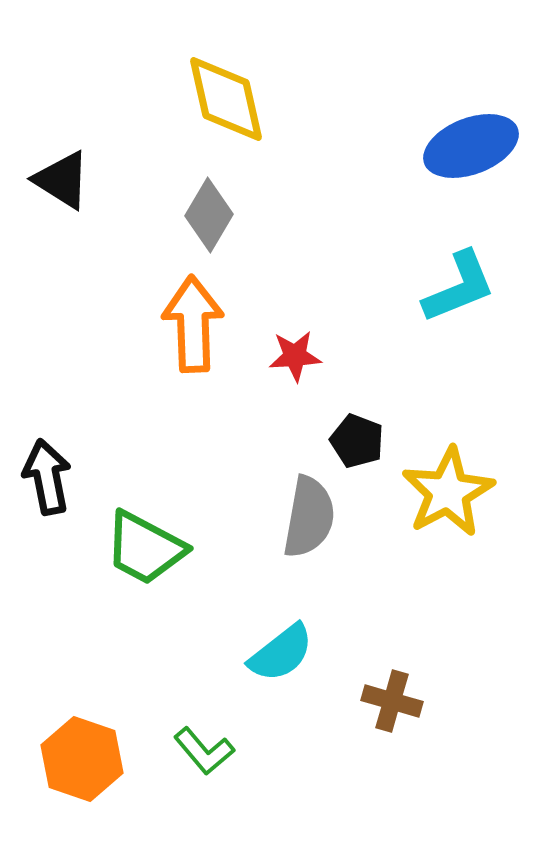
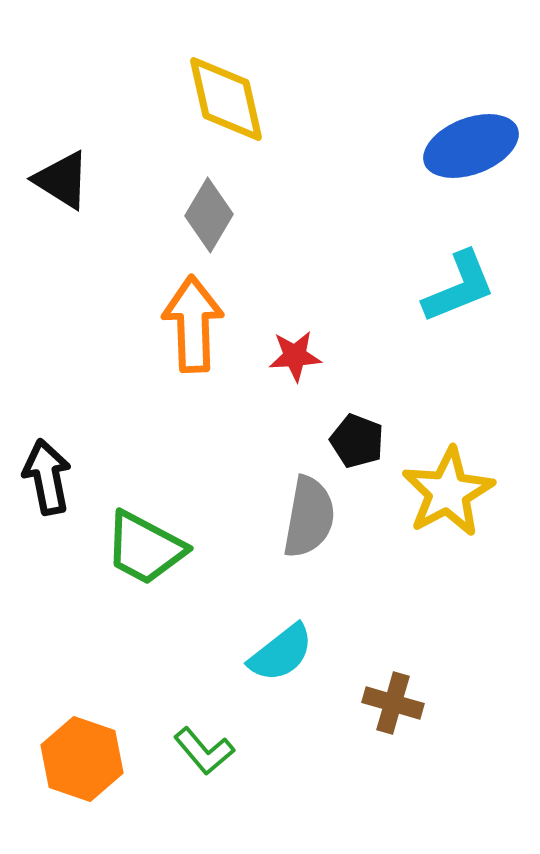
brown cross: moved 1 px right, 2 px down
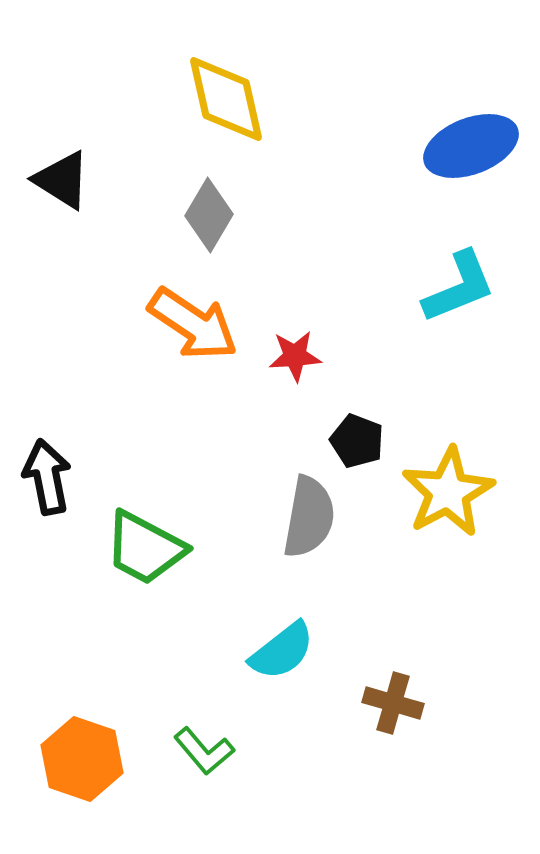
orange arrow: rotated 126 degrees clockwise
cyan semicircle: moved 1 px right, 2 px up
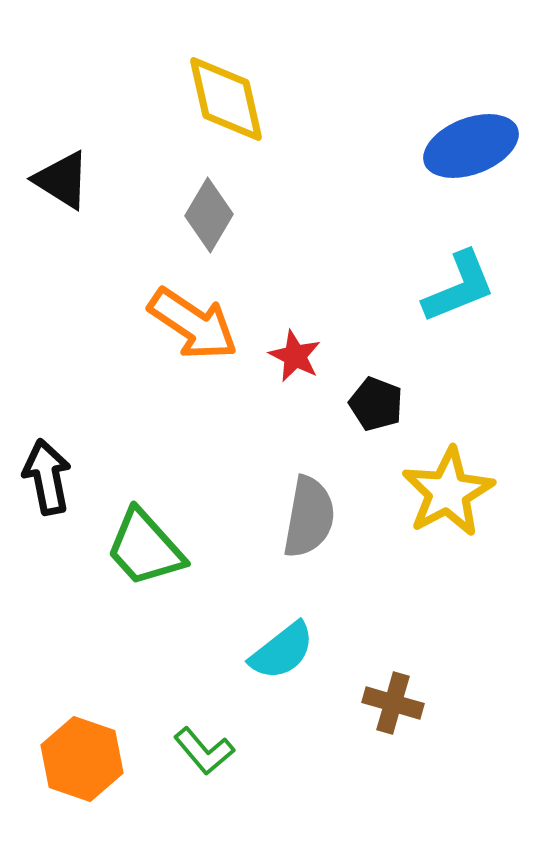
red star: rotated 30 degrees clockwise
black pentagon: moved 19 px right, 37 px up
green trapezoid: rotated 20 degrees clockwise
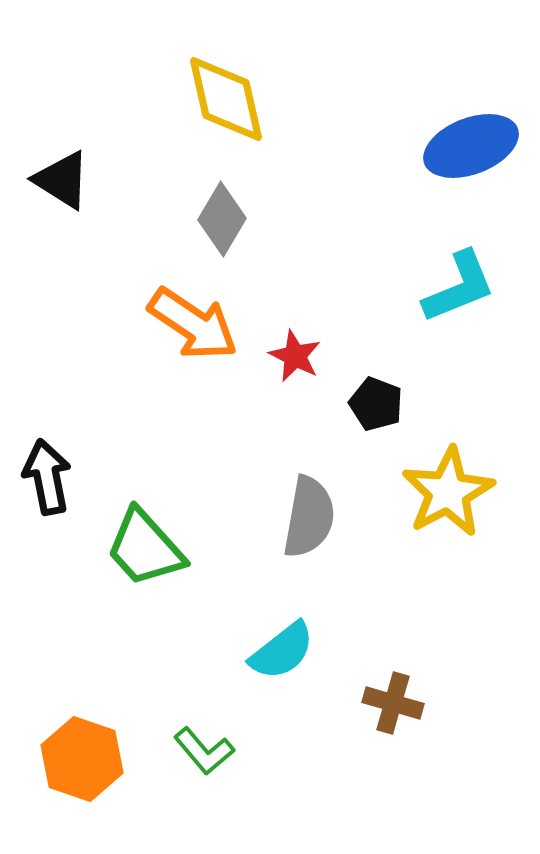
gray diamond: moved 13 px right, 4 px down
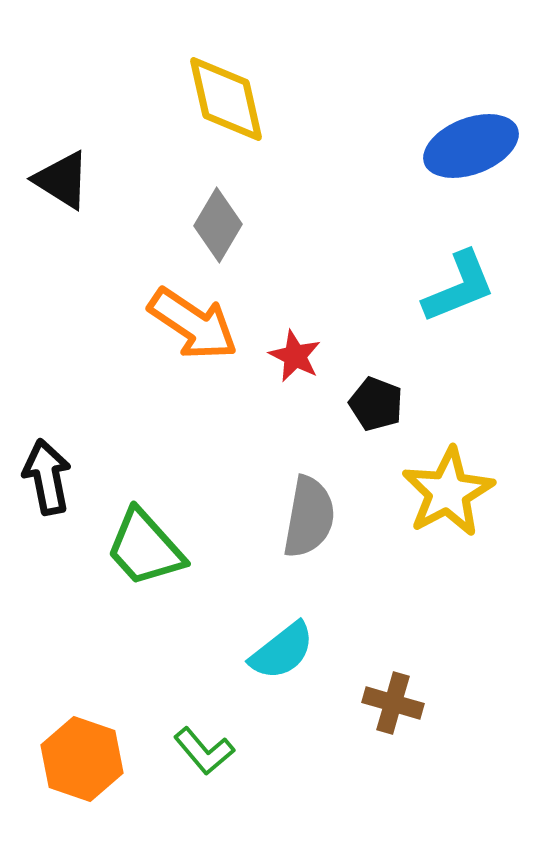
gray diamond: moved 4 px left, 6 px down
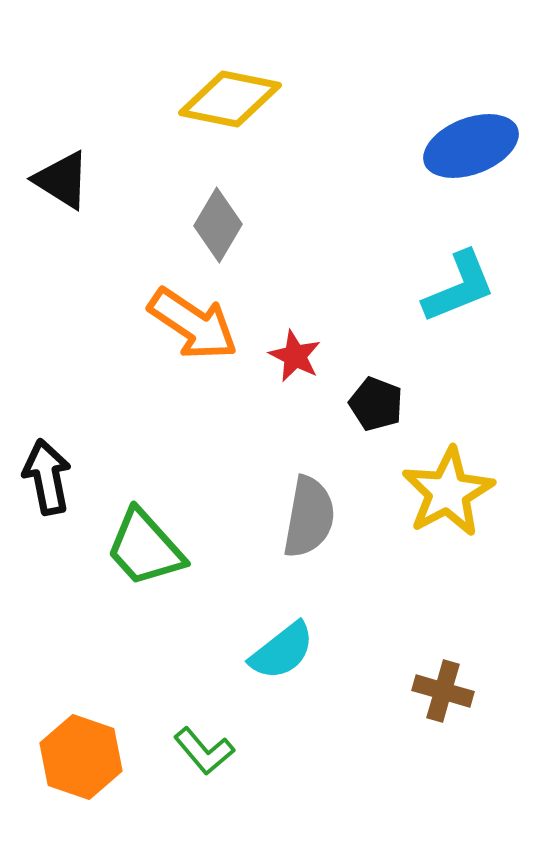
yellow diamond: moved 4 px right; rotated 66 degrees counterclockwise
brown cross: moved 50 px right, 12 px up
orange hexagon: moved 1 px left, 2 px up
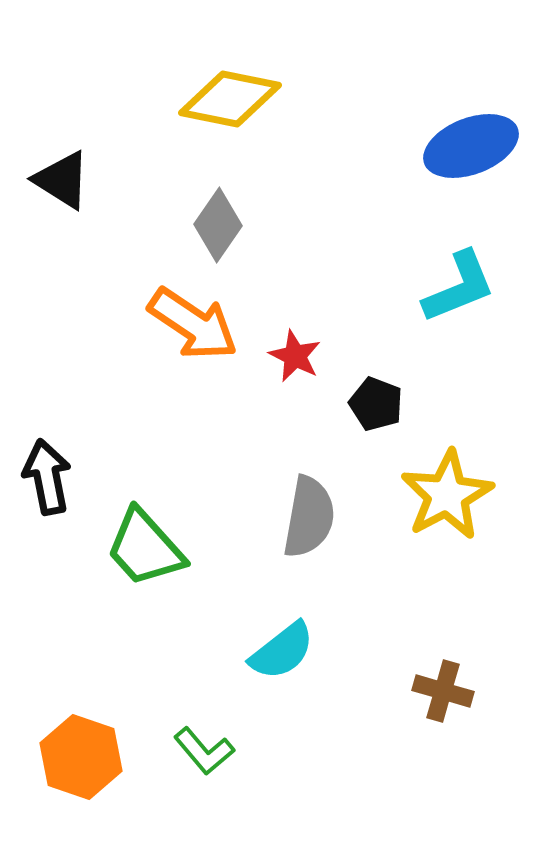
gray diamond: rotated 4 degrees clockwise
yellow star: moved 1 px left, 3 px down
